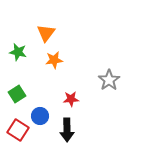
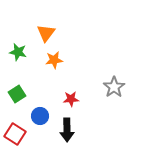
gray star: moved 5 px right, 7 px down
red square: moved 3 px left, 4 px down
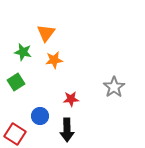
green star: moved 5 px right
green square: moved 1 px left, 12 px up
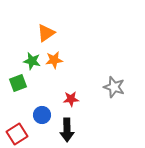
orange triangle: rotated 18 degrees clockwise
green star: moved 9 px right, 9 px down
green square: moved 2 px right, 1 px down; rotated 12 degrees clockwise
gray star: rotated 20 degrees counterclockwise
blue circle: moved 2 px right, 1 px up
red square: moved 2 px right; rotated 25 degrees clockwise
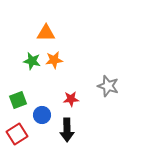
orange triangle: rotated 36 degrees clockwise
green square: moved 17 px down
gray star: moved 6 px left, 1 px up
